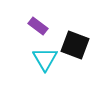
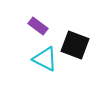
cyan triangle: rotated 32 degrees counterclockwise
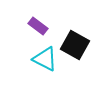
black square: rotated 8 degrees clockwise
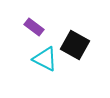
purple rectangle: moved 4 px left, 1 px down
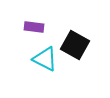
purple rectangle: rotated 30 degrees counterclockwise
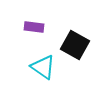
cyan triangle: moved 2 px left, 8 px down; rotated 8 degrees clockwise
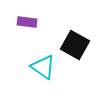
purple rectangle: moved 7 px left, 5 px up
